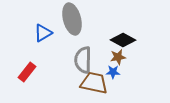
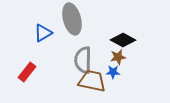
brown trapezoid: moved 2 px left, 2 px up
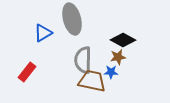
blue star: moved 2 px left
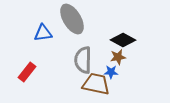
gray ellipse: rotated 16 degrees counterclockwise
blue triangle: rotated 24 degrees clockwise
brown trapezoid: moved 4 px right, 3 px down
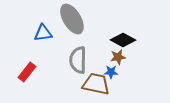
gray semicircle: moved 5 px left
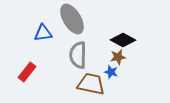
gray semicircle: moved 5 px up
blue star: rotated 16 degrees clockwise
brown trapezoid: moved 5 px left
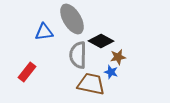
blue triangle: moved 1 px right, 1 px up
black diamond: moved 22 px left, 1 px down
